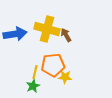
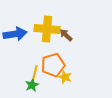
yellow cross: rotated 10 degrees counterclockwise
brown arrow: rotated 16 degrees counterclockwise
orange pentagon: rotated 10 degrees counterclockwise
yellow star: rotated 16 degrees clockwise
green star: moved 1 px left, 1 px up
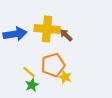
yellow line: moved 6 px left; rotated 64 degrees counterclockwise
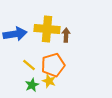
brown arrow: rotated 48 degrees clockwise
yellow line: moved 7 px up
yellow star: moved 16 px left, 4 px down
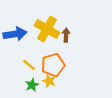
yellow cross: rotated 25 degrees clockwise
